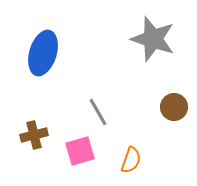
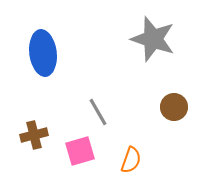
blue ellipse: rotated 24 degrees counterclockwise
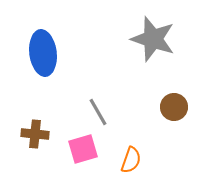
brown cross: moved 1 px right, 1 px up; rotated 20 degrees clockwise
pink square: moved 3 px right, 2 px up
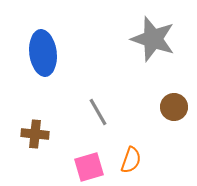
pink square: moved 6 px right, 18 px down
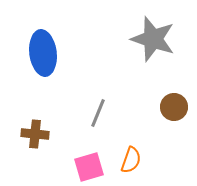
gray line: moved 1 px down; rotated 52 degrees clockwise
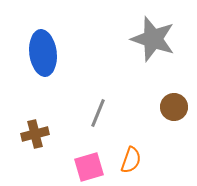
brown cross: rotated 20 degrees counterclockwise
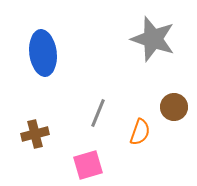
orange semicircle: moved 9 px right, 28 px up
pink square: moved 1 px left, 2 px up
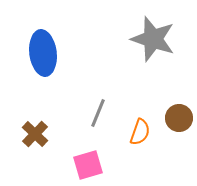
brown circle: moved 5 px right, 11 px down
brown cross: rotated 32 degrees counterclockwise
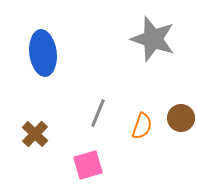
brown circle: moved 2 px right
orange semicircle: moved 2 px right, 6 px up
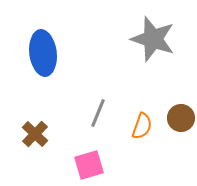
pink square: moved 1 px right
